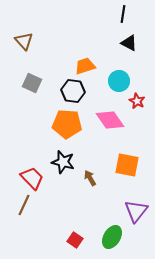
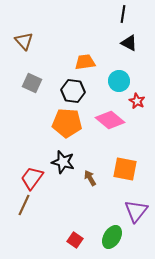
orange trapezoid: moved 4 px up; rotated 10 degrees clockwise
pink diamond: rotated 16 degrees counterclockwise
orange pentagon: moved 1 px up
orange square: moved 2 px left, 4 px down
red trapezoid: rotated 100 degrees counterclockwise
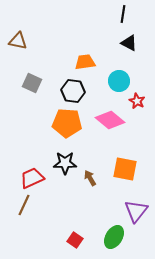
brown triangle: moved 6 px left; rotated 36 degrees counterclockwise
black star: moved 2 px right, 1 px down; rotated 15 degrees counterclockwise
red trapezoid: rotated 30 degrees clockwise
green ellipse: moved 2 px right
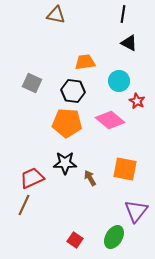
brown triangle: moved 38 px right, 26 px up
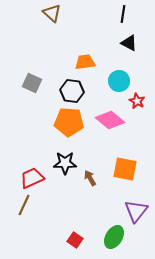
brown triangle: moved 4 px left, 2 px up; rotated 30 degrees clockwise
black hexagon: moved 1 px left
orange pentagon: moved 2 px right, 1 px up
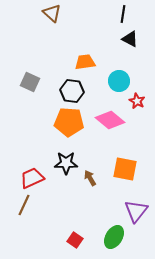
black triangle: moved 1 px right, 4 px up
gray square: moved 2 px left, 1 px up
black star: moved 1 px right
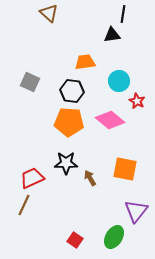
brown triangle: moved 3 px left
black triangle: moved 18 px left, 4 px up; rotated 36 degrees counterclockwise
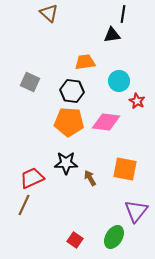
pink diamond: moved 4 px left, 2 px down; rotated 32 degrees counterclockwise
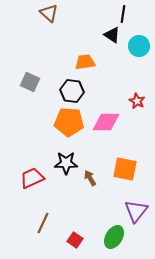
black triangle: rotated 42 degrees clockwise
cyan circle: moved 20 px right, 35 px up
pink diamond: rotated 8 degrees counterclockwise
brown line: moved 19 px right, 18 px down
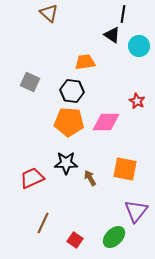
green ellipse: rotated 15 degrees clockwise
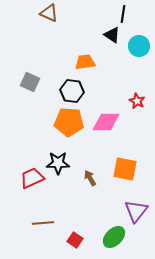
brown triangle: rotated 18 degrees counterclockwise
black star: moved 8 px left
brown line: rotated 60 degrees clockwise
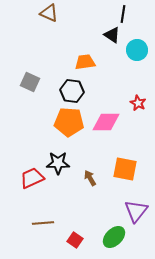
cyan circle: moved 2 px left, 4 px down
red star: moved 1 px right, 2 px down
